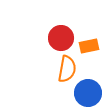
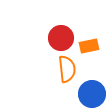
orange semicircle: rotated 16 degrees counterclockwise
blue circle: moved 4 px right, 1 px down
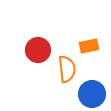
red circle: moved 23 px left, 12 px down
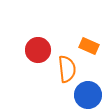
orange rectangle: rotated 36 degrees clockwise
blue circle: moved 4 px left, 1 px down
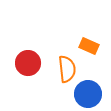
red circle: moved 10 px left, 13 px down
blue circle: moved 1 px up
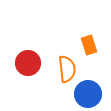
orange rectangle: moved 1 px up; rotated 48 degrees clockwise
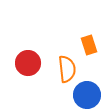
blue circle: moved 1 px left, 1 px down
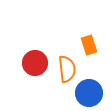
red circle: moved 7 px right
blue circle: moved 2 px right, 2 px up
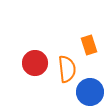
blue circle: moved 1 px right, 1 px up
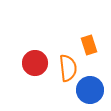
orange semicircle: moved 1 px right, 1 px up
blue circle: moved 2 px up
